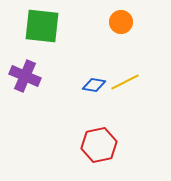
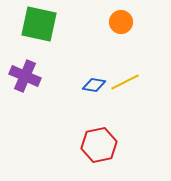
green square: moved 3 px left, 2 px up; rotated 6 degrees clockwise
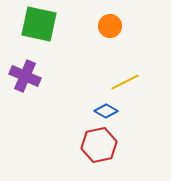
orange circle: moved 11 px left, 4 px down
blue diamond: moved 12 px right, 26 px down; rotated 20 degrees clockwise
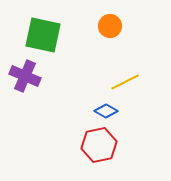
green square: moved 4 px right, 11 px down
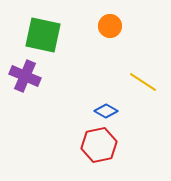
yellow line: moved 18 px right; rotated 60 degrees clockwise
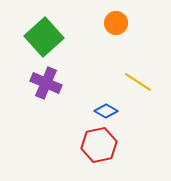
orange circle: moved 6 px right, 3 px up
green square: moved 1 px right, 2 px down; rotated 36 degrees clockwise
purple cross: moved 21 px right, 7 px down
yellow line: moved 5 px left
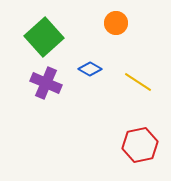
blue diamond: moved 16 px left, 42 px up
red hexagon: moved 41 px right
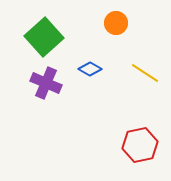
yellow line: moved 7 px right, 9 px up
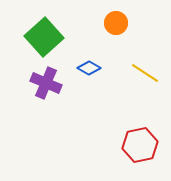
blue diamond: moved 1 px left, 1 px up
